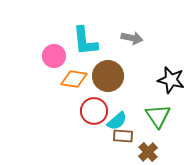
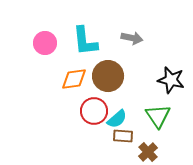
pink circle: moved 9 px left, 13 px up
orange diamond: rotated 16 degrees counterclockwise
cyan semicircle: moved 2 px up
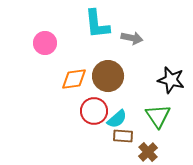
cyan L-shape: moved 12 px right, 17 px up
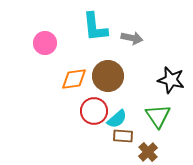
cyan L-shape: moved 2 px left, 3 px down
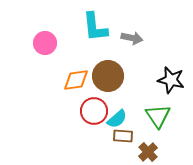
orange diamond: moved 2 px right, 1 px down
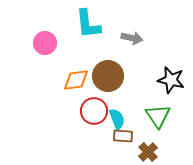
cyan L-shape: moved 7 px left, 3 px up
cyan semicircle: rotated 70 degrees counterclockwise
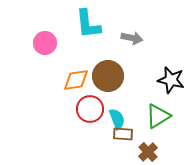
red circle: moved 4 px left, 2 px up
green triangle: rotated 32 degrees clockwise
brown rectangle: moved 2 px up
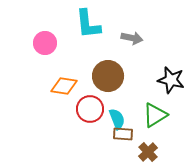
orange diamond: moved 12 px left, 6 px down; rotated 16 degrees clockwise
green triangle: moved 3 px left, 1 px up
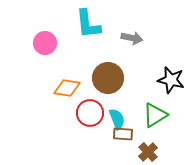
brown circle: moved 2 px down
orange diamond: moved 3 px right, 2 px down
red circle: moved 4 px down
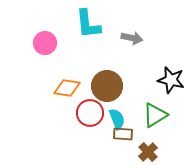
brown circle: moved 1 px left, 8 px down
